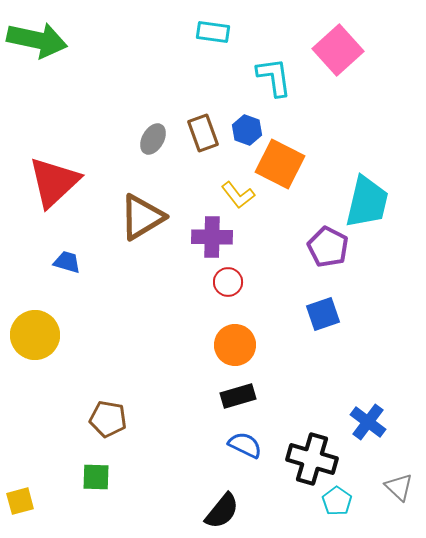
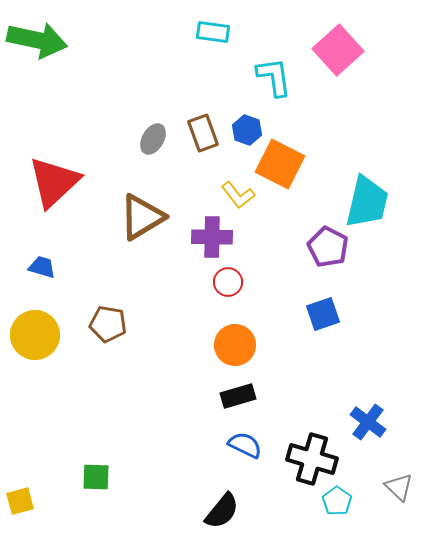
blue trapezoid: moved 25 px left, 5 px down
brown pentagon: moved 95 px up
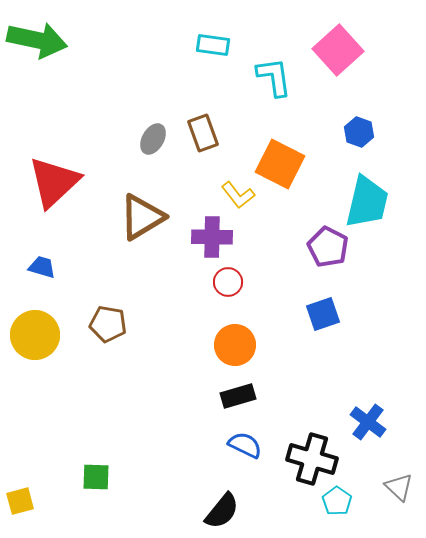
cyan rectangle: moved 13 px down
blue hexagon: moved 112 px right, 2 px down
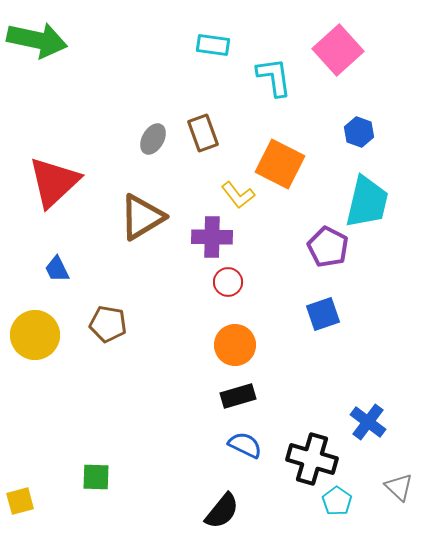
blue trapezoid: moved 15 px right, 2 px down; rotated 132 degrees counterclockwise
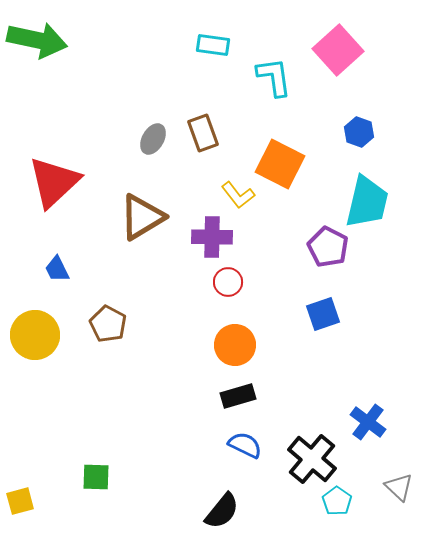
brown pentagon: rotated 18 degrees clockwise
black cross: rotated 24 degrees clockwise
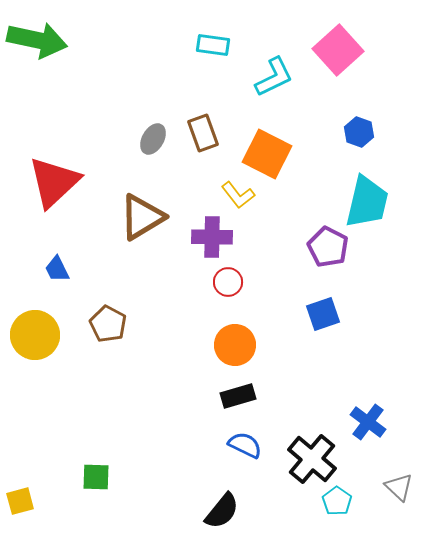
cyan L-shape: rotated 72 degrees clockwise
orange square: moved 13 px left, 10 px up
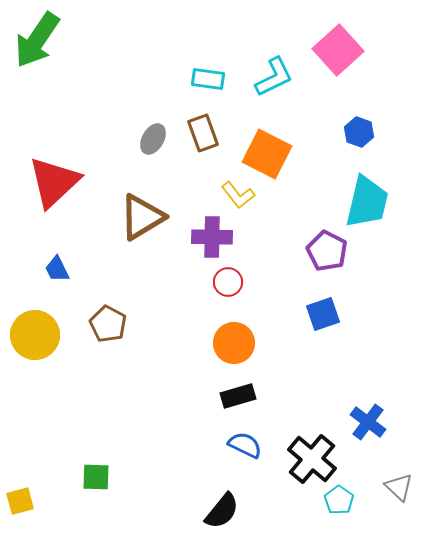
green arrow: rotated 112 degrees clockwise
cyan rectangle: moved 5 px left, 34 px down
purple pentagon: moved 1 px left, 4 px down
orange circle: moved 1 px left, 2 px up
cyan pentagon: moved 2 px right, 1 px up
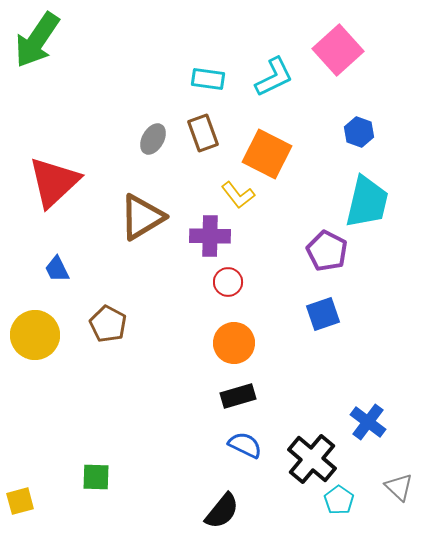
purple cross: moved 2 px left, 1 px up
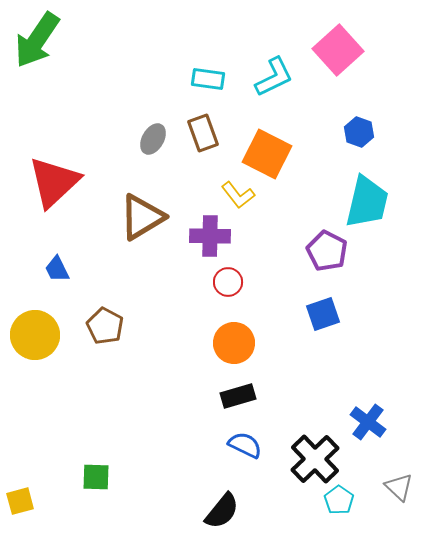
brown pentagon: moved 3 px left, 2 px down
black cross: moved 3 px right; rotated 6 degrees clockwise
